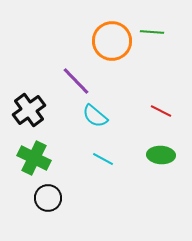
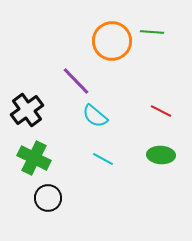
black cross: moved 2 px left
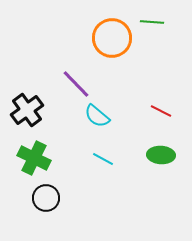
green line: moved 10 px up
orange circle: moved 3 px up
purple line: moved 3 px down
cyan semicircle: moved 2 px right
black circle: moved 2 px left
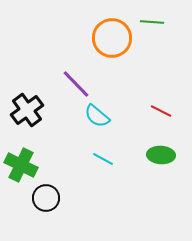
green cross: moved 13 px left, 7 px down
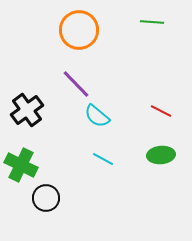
orange circle: moved 33 px left, 8 px up
green ellipse: rotated 8 degrees counterclockwise
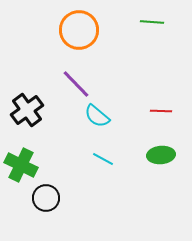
red line: rotated 25 degrees counterclockwise
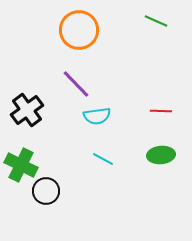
green line: moved 4 px right, 1 px up; rotated 20 degrees clockwise
cyan semicircle: rotated 48 degrees counterclockwise
black circle: moved 7 px up
